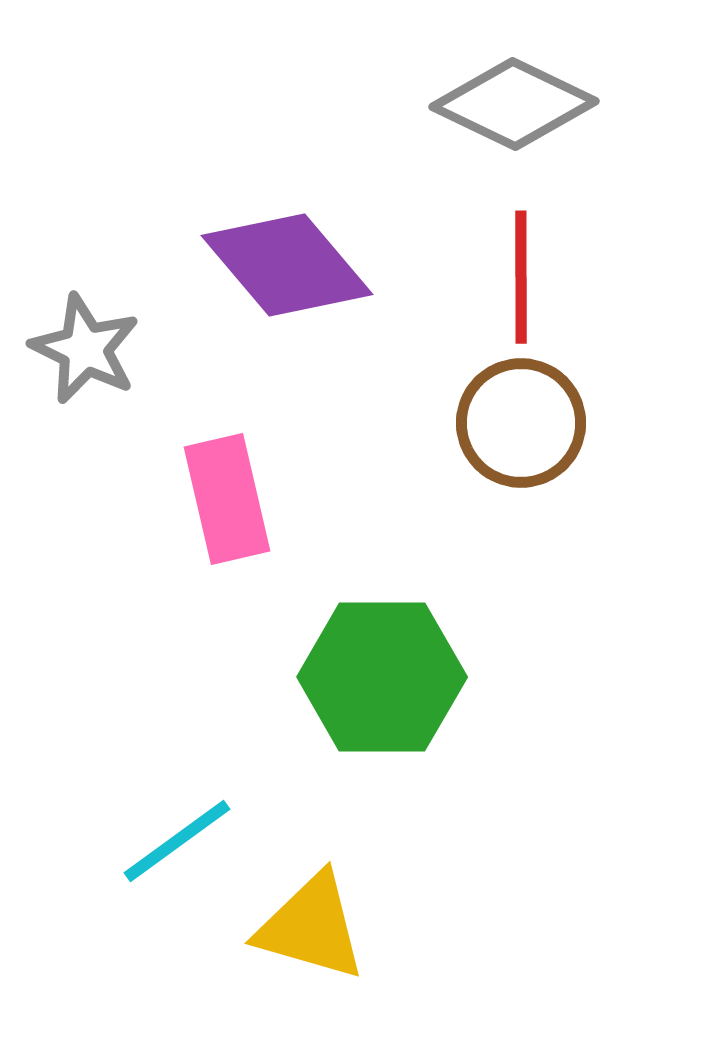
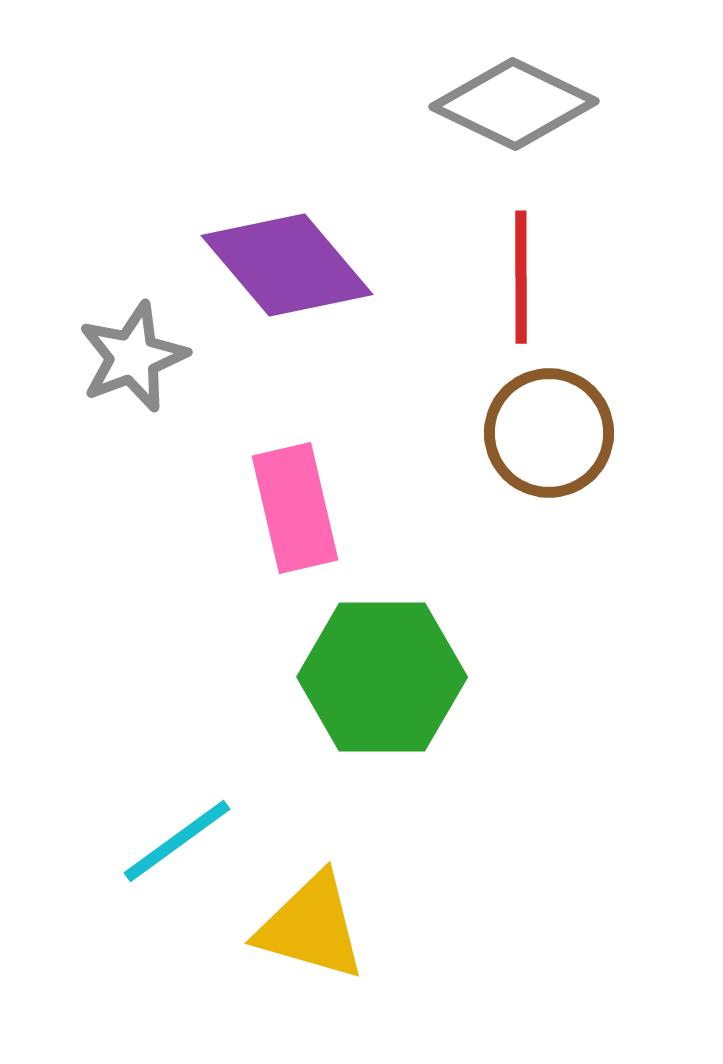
gray star: moved 48 px right, 8 px down; rotated 25 degrees clockwise
brown circle: moved 28 px right, 10 px down
pink rectangle: moved 68 px right, 9 px down
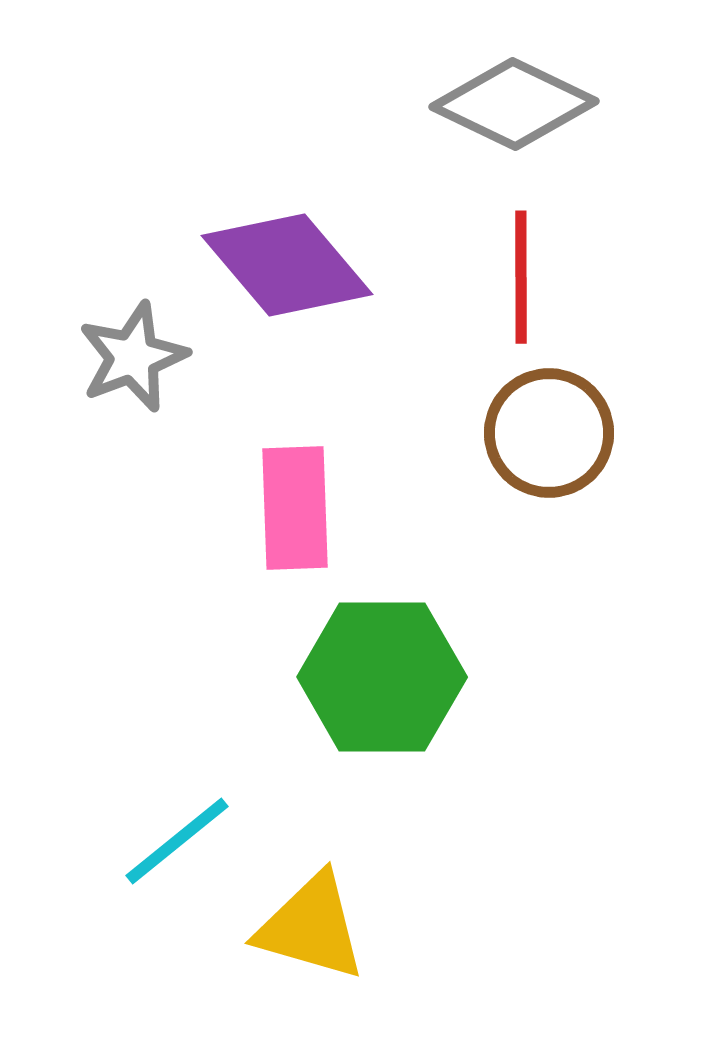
pink rectangle: rotated 11 degrees clockwise
cyan line: rotated 3 degrees counterclockwise
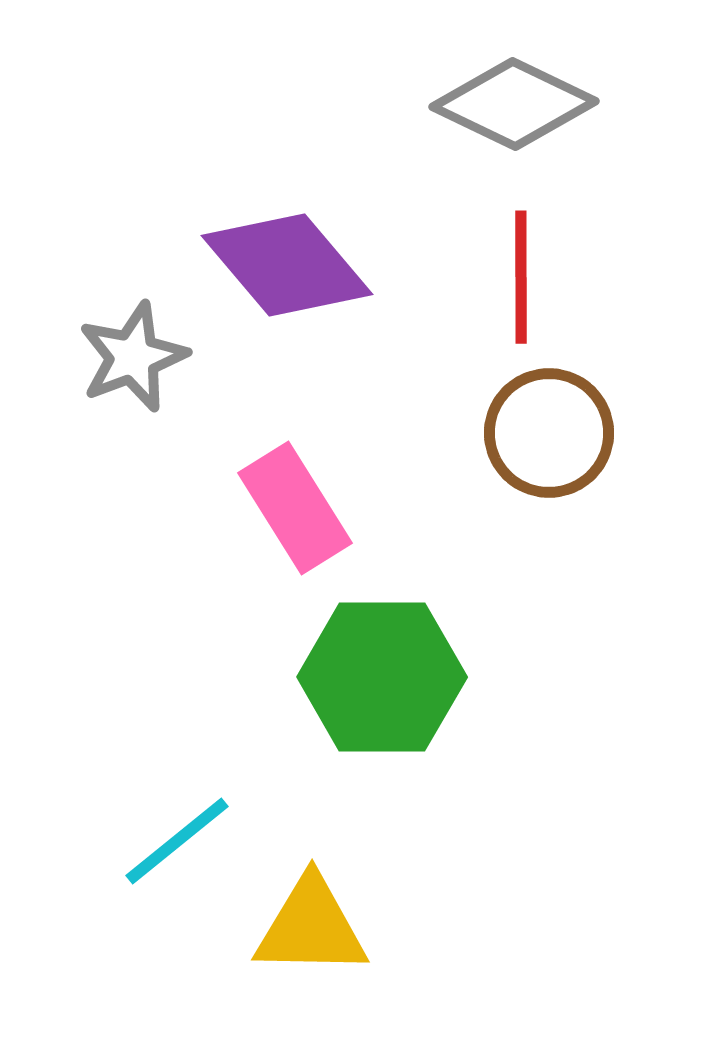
pink rectangle: rotated 30 degrees counterclockwise
yellow triangle: rotated 15 degrees counterclockwise
